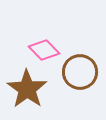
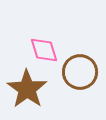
pink diamond: rotated 28 degrees clockwise
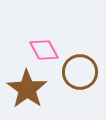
pink diamond: rotated 12 degrees counterclockwise
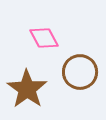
pink diamond: moved 12 px up
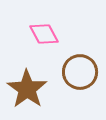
pink diamond: moved 4 px up
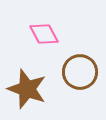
brown star: rotated 15 degrees counterclockwise
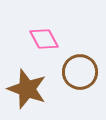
pink diamond: moved 5 px down
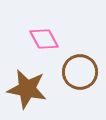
brown star: rotated 9 degrees counterclockwise
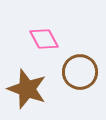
brown star: rotated 9 degrees clockwise
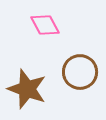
pink diamond: moved 1 px right, 14 px up
